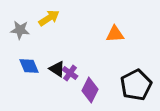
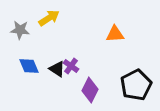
purple cross: moved 1 px right, 7 px up
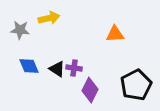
yellow arrow: rotated 20 degrees clockwise
purple cross: moved 3 px right, 2 px down; rotated 28 degrees counterclockwise
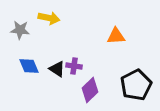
yellow arrow: rotated 25 degrees clockwise
orange triangle: moved 1 px right, 2 px down
purple cross: moved 2 px up
purple diamond: rotated 20 degrees clockwise
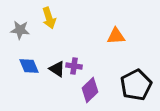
yellow arrow: rotated 60 degrees clockwise
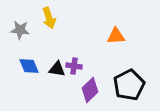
black triangle: rotated 24 degrees counterclockwise
black pentagon: moved 7 px left
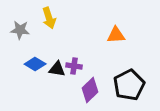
orange triangle: moved 1 px up
blue diamond: moved 6 px right, 2 px up; rotated 35 degrees counterclockwise
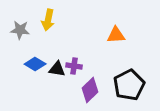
yellow arrow: moved 1 px left, 2 px down; rotated 30 degrees clockwise
